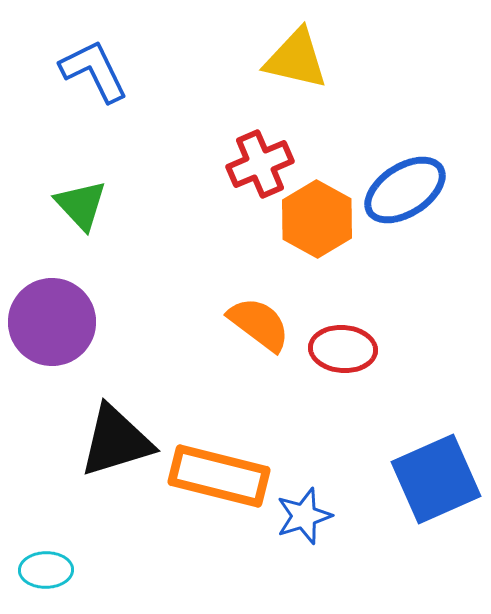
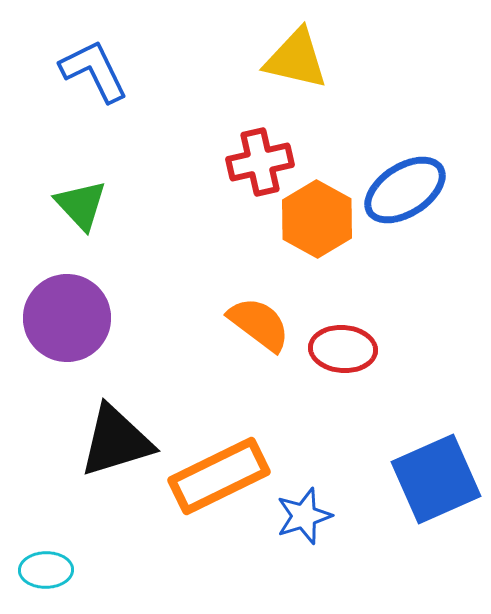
red cross: moved 2 px up; rotated 10 degrees clockwise
purple circle: moved 15 px right, 4 px up
orange rectangle: rotated 40 degrees counterclockwise
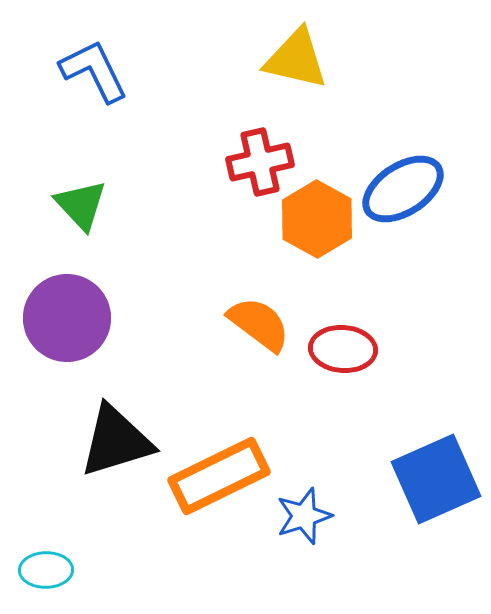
blue ellipse: moved 2 px left, 1 px up
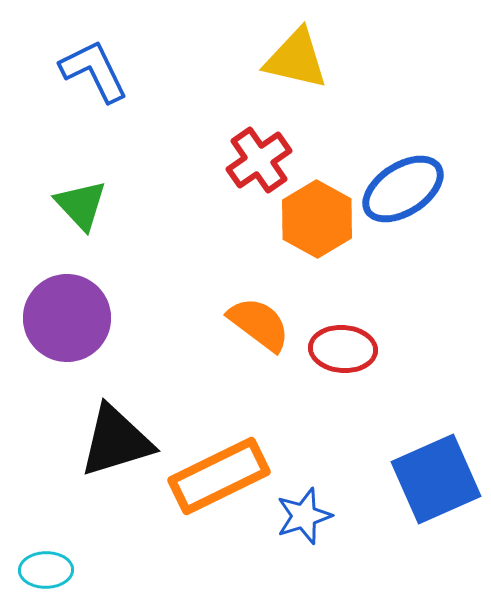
red cross: moved 1 px left, 2 px up; rotated 22 degrees counterclockwise
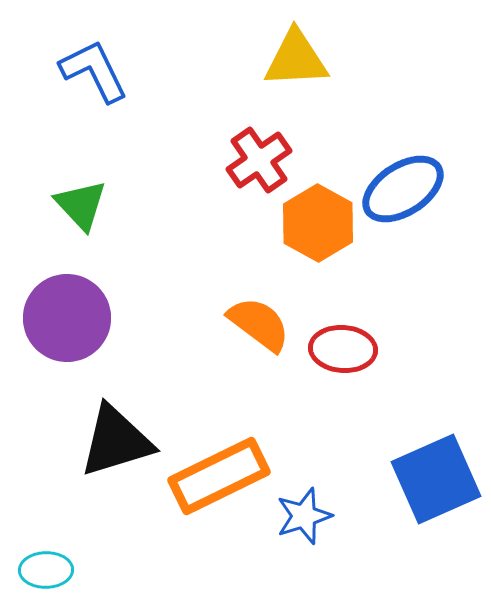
yellow triangle: rotated 16 degrees counterclockwise
orange hexagon: moved 1 px right, 4 px down
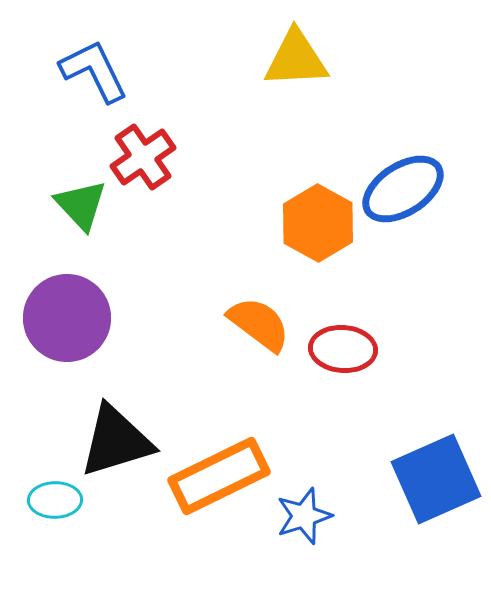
red cross: moved 116 px left, 3 px up
cyan ellipse: moved 9 px right, 70 px up
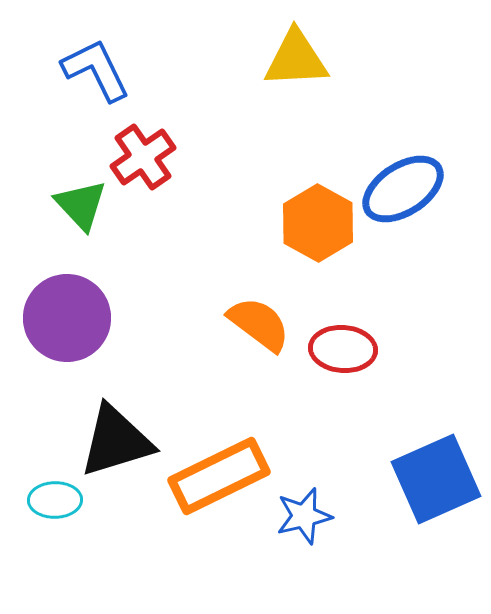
blue L-shape: moved 2 px right, 1 px up
blue star: rotated 4 degrees clockwise
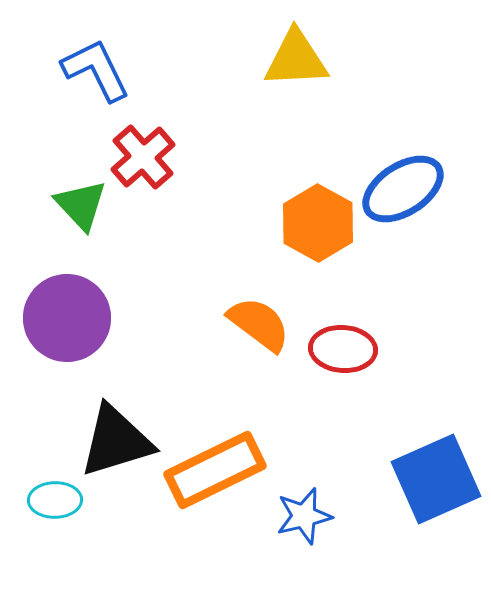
red cross: rotated 6 degrees counterclockwise
orange rectangle: moved 4 px left, 6 px up
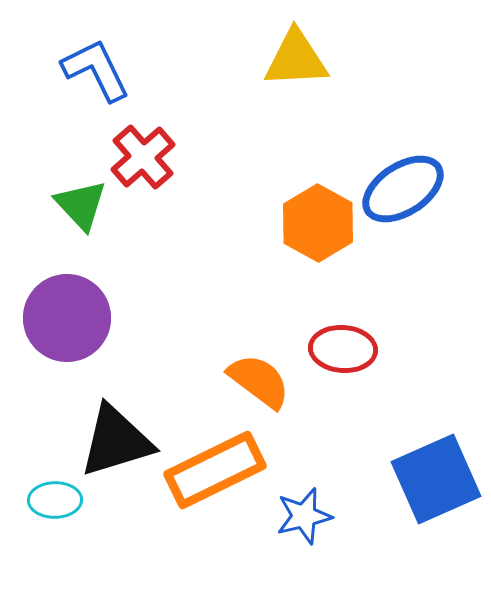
orange semicircle: moved 57 px down
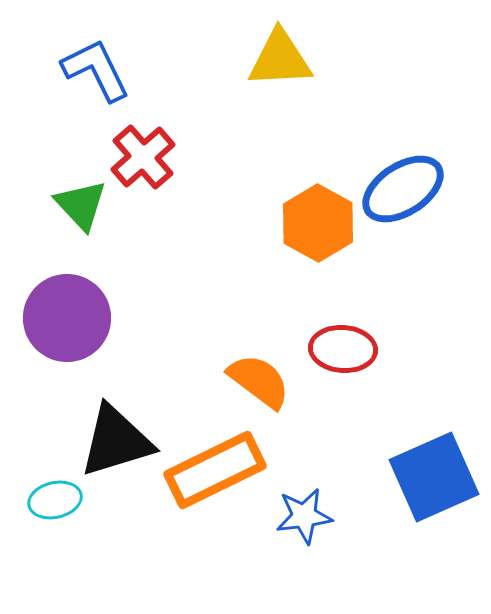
yellow triangle: moved 16 px left
blue square: moved 2 px left, 2 px up
cyan ellipse: rotated 12 degrees counterclockwise
blue star: rotated 6 degrees clockwise
